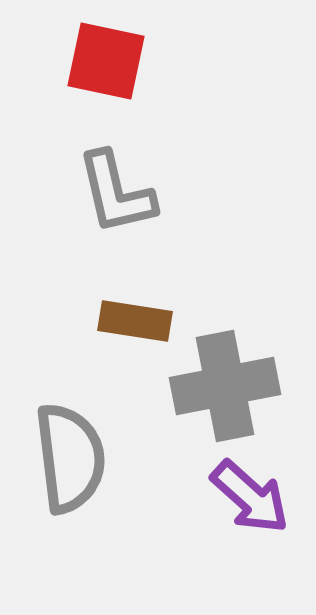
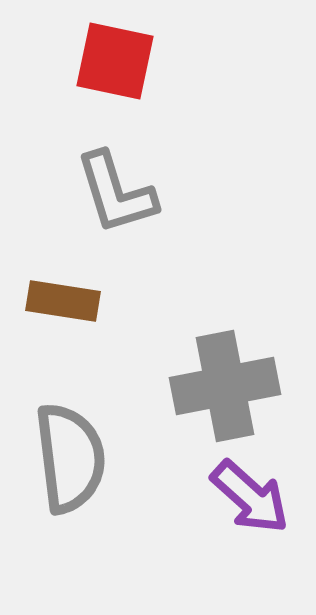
red square: moved 9 px right
gray L-shape: rotated 4 degrees counterclockwise
brown rectangle: moved 72 px left, 20 px up
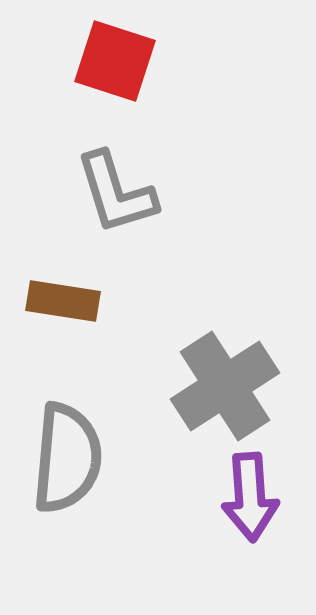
red square: rotated 6 degrees clockwise
gray cross: rotated 22 degrees counterclockwise
gray semicircle: moved 3 px left; rotated 12 degrees clockwise
purple arrow: rotated 44 degrees clockwise
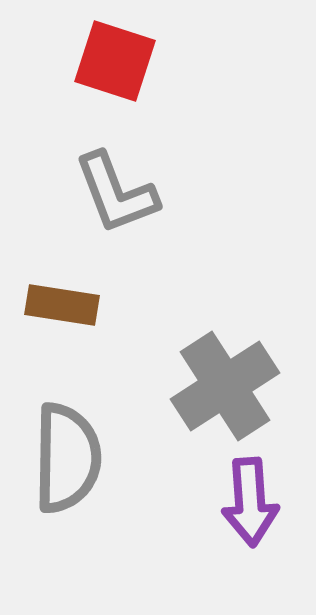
gray L-shape: rotated 4 degrees counterclockwise
brown rectangle: moved 1 px left, 4 px down
gray semicircle: rotated 4 degrees counterclockwise
purple arrow: moved 5 px down
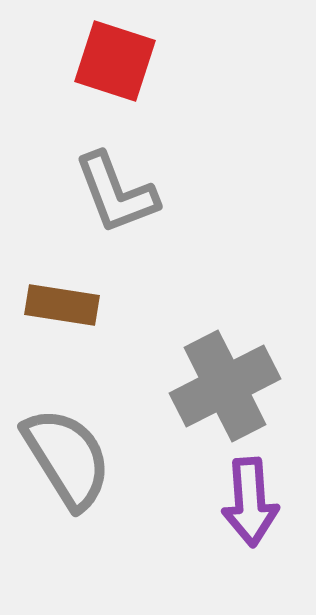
gray cross: rotated 6 degrees clockwise
gray semicircle: rotated 33 degrees counterclockwise
